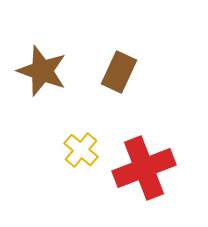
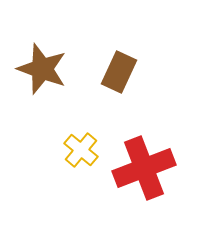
brown star: moved 2 px up
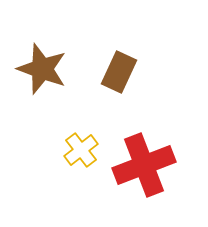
yellow cross: rotated 12 degrees clockwise
red cross: moved 3 px up
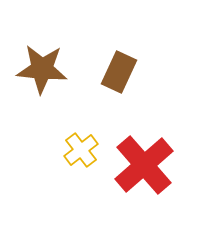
brown star: rotated 15 degrees counterclockwise
red cross: rotated 20 degrees counterclockwise
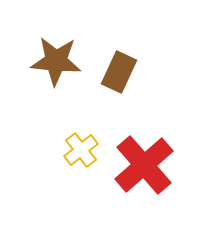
brown star: moved 14 px right, 8 px up
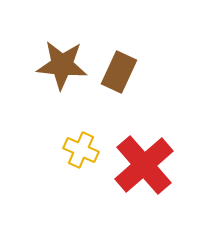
brown star: moved 6 px right, 4 px down
yellow cross: rotated 28 degrees counterclockwise
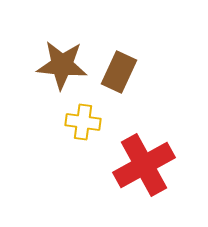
yellow cross: moved 2 px right, 28 px up; rotated 16 degrees counterclockwise
red cross: rotated 12 degrees clockwise
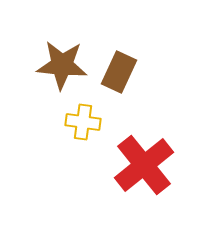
red cross: rotated 10 degrees counterclockwise
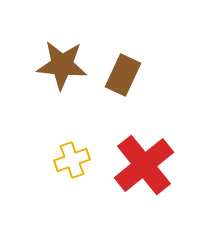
brown rectangle: moved 4 px right, 3 px down
yellow cross: moved 11 px left, 38 px down; rotated 28 degrees counterclockwise
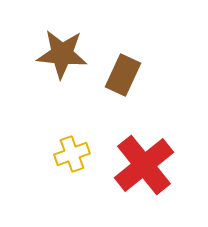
brown star: moved 11 px up
yellow cross: moved 6 px up
